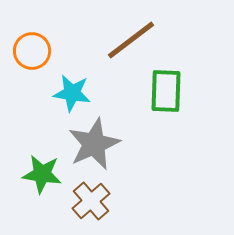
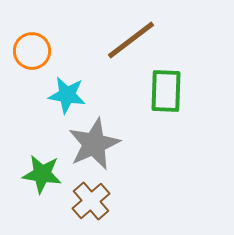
cyan star: moved 5 px left, 2 px down
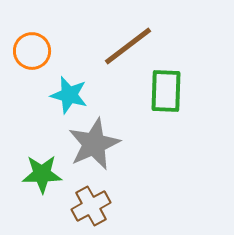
brown line: moved 3 px left, 6 px down
cyan star: moved 2 px right; rotated 6 degrees clockwise
green star: rotated 9 degrees counterclockwise
brown cross: moved 5 px down; rotated 12 degrees clockwise
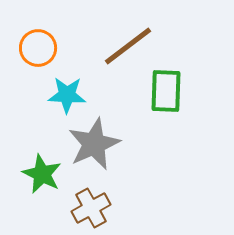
orange circle: moved 6 px right, 3 px up
cyan star: moved 2 px left; rotated 12 degrees counterclockwise
green star: rotated 27 degrees clockwise
brown cross: moved 2 px down
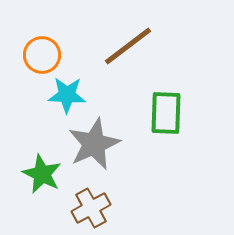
orange circle: moved 4 px right, 7 px down
green rectangle: moved 22 px down
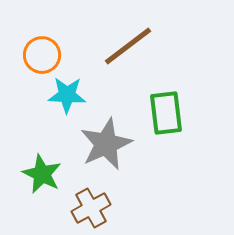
green rectangle: rotated 9 degrees counterclockwise
gray star: moved 12 px right
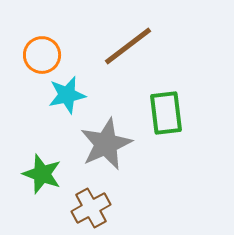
cyan star: rotated 15 degrees counterclockwise
green star: rotated 6 degrees counterclockwise
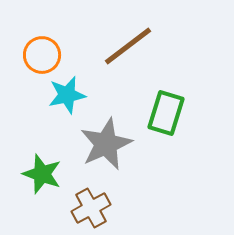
green rectangle: rotated 24 degrees clockwise
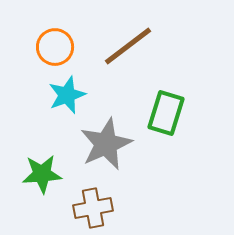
orange circle: moved 13 px right, 8 px up
cyan star: rotated 9 degrees counterclockwise
green star: rotated 24 degrees counterclockwise
brown cross: moved 2 px right; rotated 18 degrees clockwise
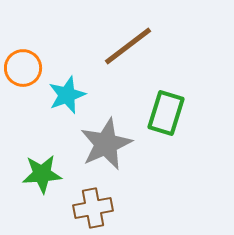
orange circle: moved 32 px left, 21 px down
